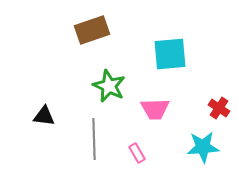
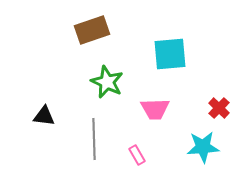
green star: moved 2 px left, 4 px up
red cross: rotated 10 degrees clockwise
pink rectangle: moved 2 px down
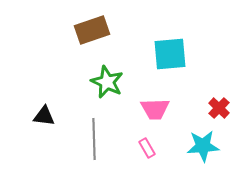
cyan star: moved 1 px up
pink rectangle: moved 10 px right, 7 px up
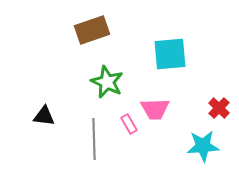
pink rectangle: moved 18 px left, 24 px up
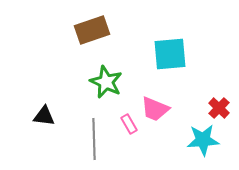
green star: moved 1 px left
pink trapezoid: rotated 24 degrees clockwise
cyan star: moved 6 px up
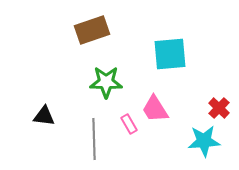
green star: rotated 24 degrees counterclockwise
pink trapezoid: rotated 36 degrees clockwise
cyan star: moved 1 px right, 1 px down
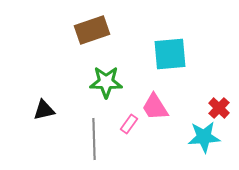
pink trapezoid: moved 2 px up
black triangle: moved 6 px up; rotated 20 degrees counterclockwise
pink rectangle: rotated 66 degrees clockwise
cyan star: moved 4 px up
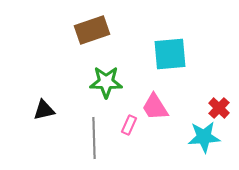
pink rectangle: moved 1 px down; rotated 12 degrees counterclockwise
gray line: moved 1 px up
